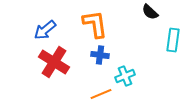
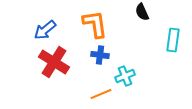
black semicircle: moved 8 px left; rotated 24 degrees clockwise
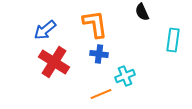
blue cross: moved 1 px left, 1 px up
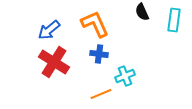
orange L-shape: rotated 16 degrees counterclockwise
blue arrow: moved 4 px right
cyan rectangle: moved 1 px right, 20 px up
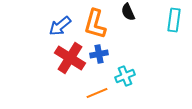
black semicircle: moved 14 px left
orange L-shape: rotated 140 degrees counterclockwise
blue arrow: moved 11 px right, 4 px up
blue cross: rotated 18 degrees counterclockwise
red cross: moved 16 px right, 4 px up
orange line: moved 4 px left, 1 px up
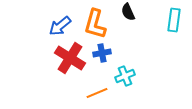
blue cross: moved 3 px right, 1 px up
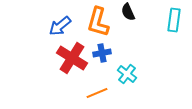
orange L-shape: moved 3 px right, 2 px up
red cross: moved 2 px right
cyan cross: moved 2 px right, 2 px up; rotated 30 degrees counterclockwise
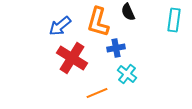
blue cross: moved 14 px right, 5 px up
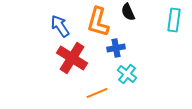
blue arrow: rotated 95 degrees clockwise
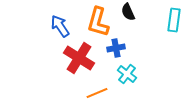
red cross: moved 7 px right
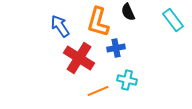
cyan rectangle: moved 1 px left; rotated 45 degrees counterclockwise
cyan cross: moved 6 px down; rotated 24 degrees counterclockwise
orange line: moved 1 px right, 2 px up
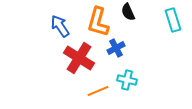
cyan rectangle: rotated 20 degrees clockwise
blue cross: rotated 18 degrees counterclockwise
